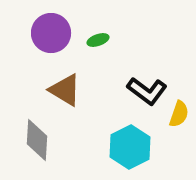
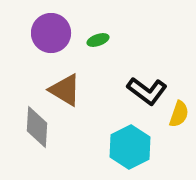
gray diamond: moved 13 px up
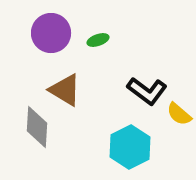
yellow semicircle: rotated 112 degrees clockwise
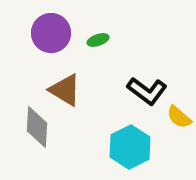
yellow semicircle: moved 3 px down
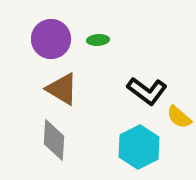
purple circle: moved 6 px down
green ellipse: rotated 15 degrees clockwise
brown triangle: moved 3 px left, 1 px up
gray diamond: moved 17 px right, 13 px down
cyan hexagon: moved 9 px right
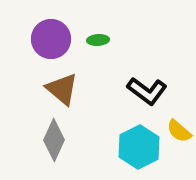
brown triangle: rotated 9 degrees clockwise
yellow semicircle: moved 14 px down
gray diamond: rotated 21 degrees clockwise
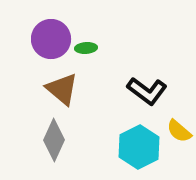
green ellipse: moved 12 px left, 8 px down
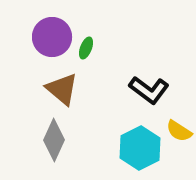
purple circle: moved 1 px right, 2 px up
green ellipse: rotated 65 degrees counterclockwise
black L-shape: moved 2 px right, 1 px up
yellow semicircle: rotated 8 degrees counterclockwise
cyan hexagon: moved 1 px right, 1 px down
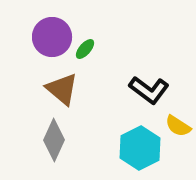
green ellipse: moved 1 px left, 1 px down; rotated 20 degrees clockwise
yellow semicircle: moved 1 px left, 5 px up
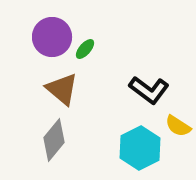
gray diamond: rotated 15 degrees clockwise
